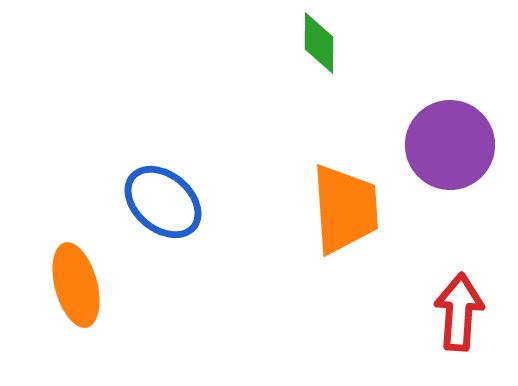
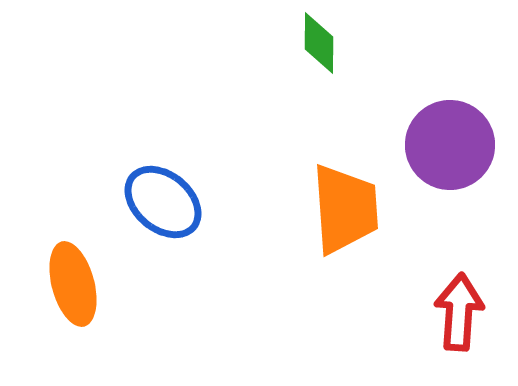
orange ellipse: moved 3 px left, 1 px up
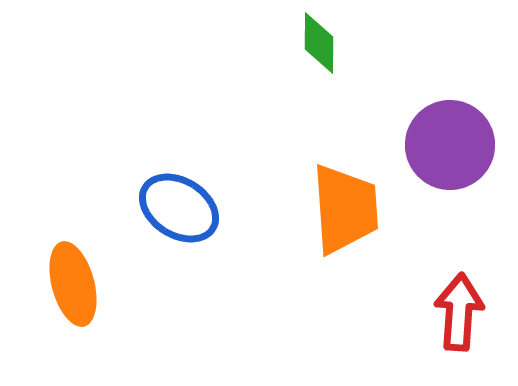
blue ellipse: moved 16 px right, 6 px down; rotated 8 degrees counterclockwise
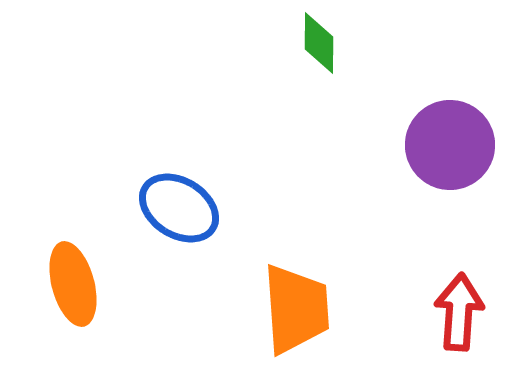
orange trapezoid: moved 49 px left, 100 px down
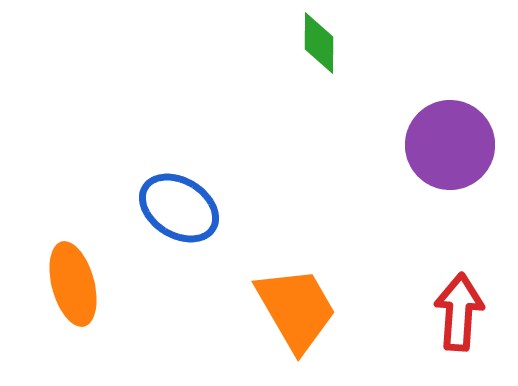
orange trapezoid: rotated 26 degrees counterclockwise
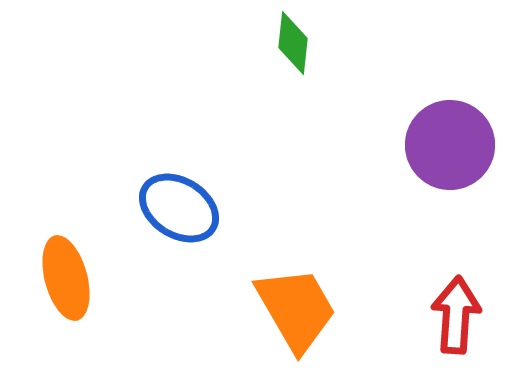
green diamond: moved 26 px left; rotated 6 degrees clockwise
orange ellipse: moved 7 px left, 6 px up
red arrow: moved 3 px left, 3 px down
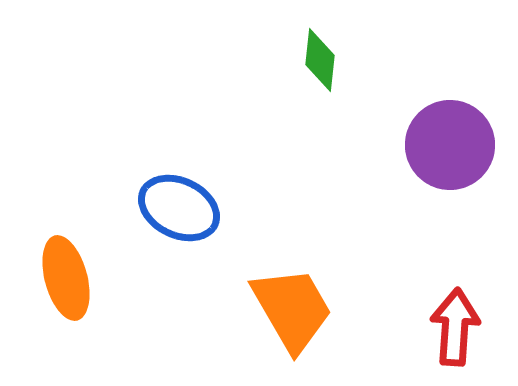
green diamond: moved 27 px right, 17 px down
blue ellipse: rotated 6 degrees counterclockwise
orange trapezoid: moved 4 px left
red arrow: moved 1 px left, 12 px down
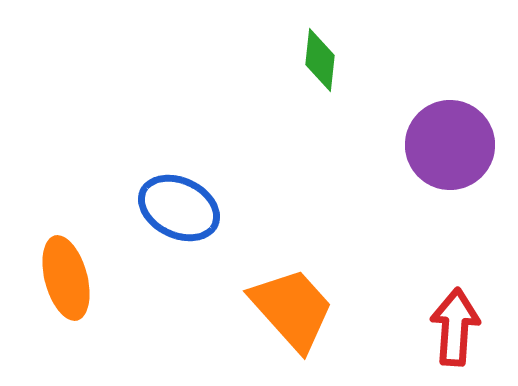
orange trapezoid: rotated 12 degrees counterclockwise
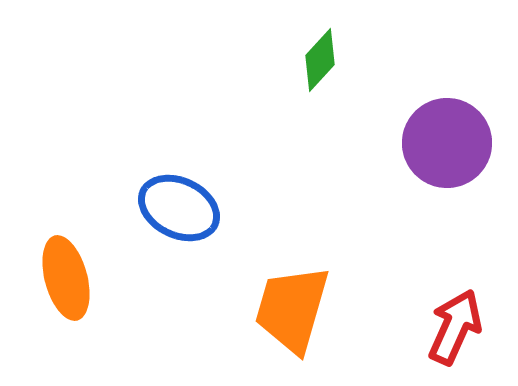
green diamond: rotated 36 degrees clockwise
purple circle: moved 3 px left, 2 px up
orange trapezoid: rotated 122 degrees counterclockwise
red arrow: rotated 20 degrees clockwise
